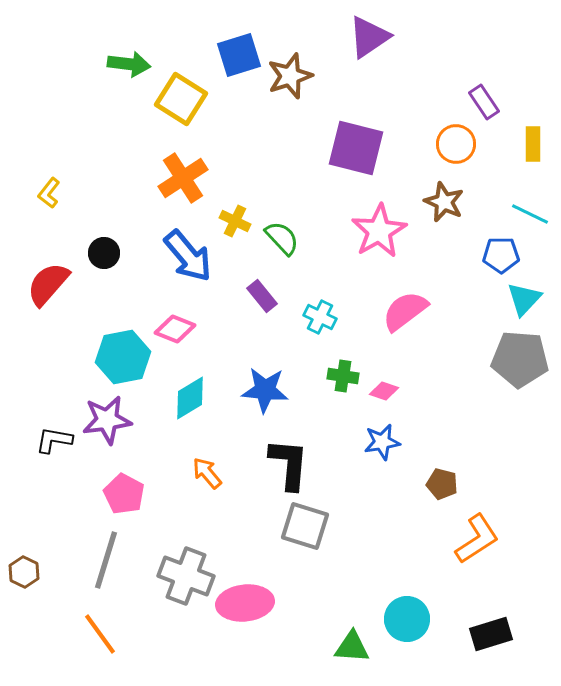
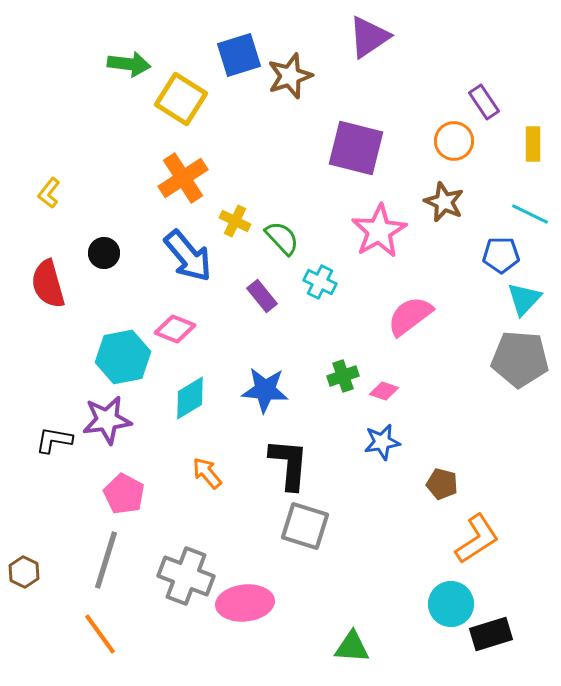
orange circle at (456, 144): moved 2 px left, 3 px up
red semicircle at (48, 284): rotated 57 degrees counterclockwise
pink semicircle at (405, 311): moved 5 px right, 5 px down
cyan cross at (320, 317): moved 35 px up
green cross at (343, 376): rotated 28 degrees counterclockwise
cyan circle at (407, 619): moved 44 px right, 15 px up
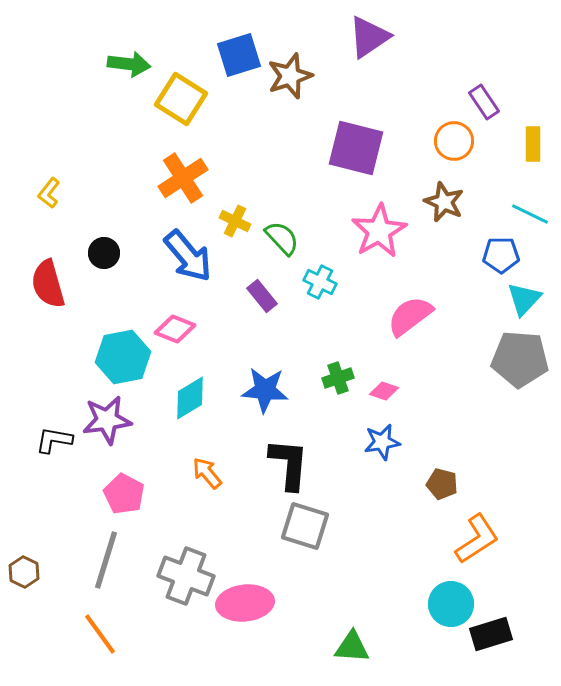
green cross at (343, 376): moved 5 px left, 2 px down
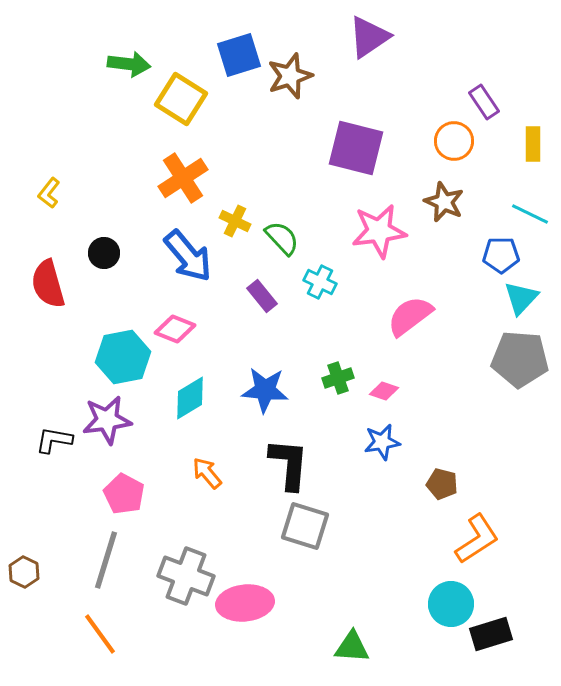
pink star at (379, 231): rotated 22 degrees clockwise
cyan triangle at (524, 299): moved 3 px left, 1 px up
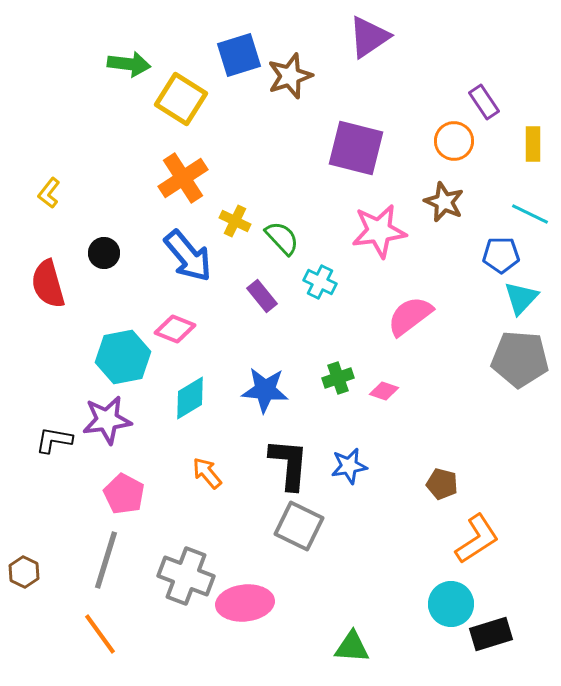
blue star at (382, 442): moved 33 px left, 24 px down
gray square at (305, 526): moved 6 px left; rotated 9 degrees clockwise
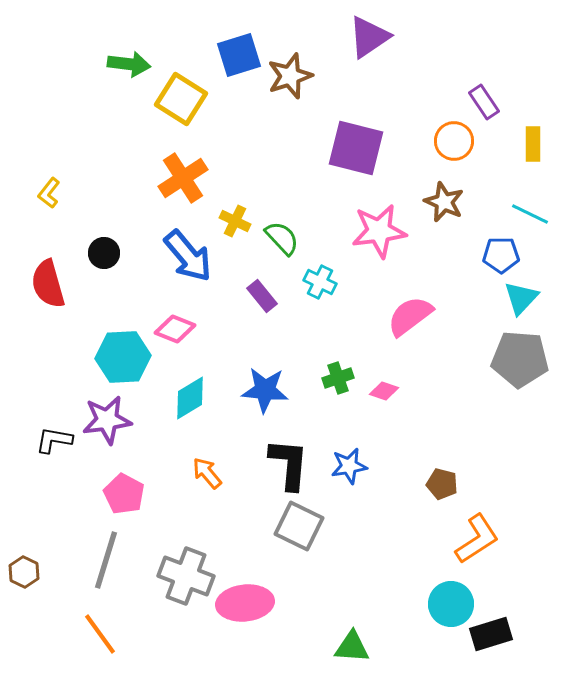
cyan hexagon at (123, 357): rotated 8 degrees clockwise
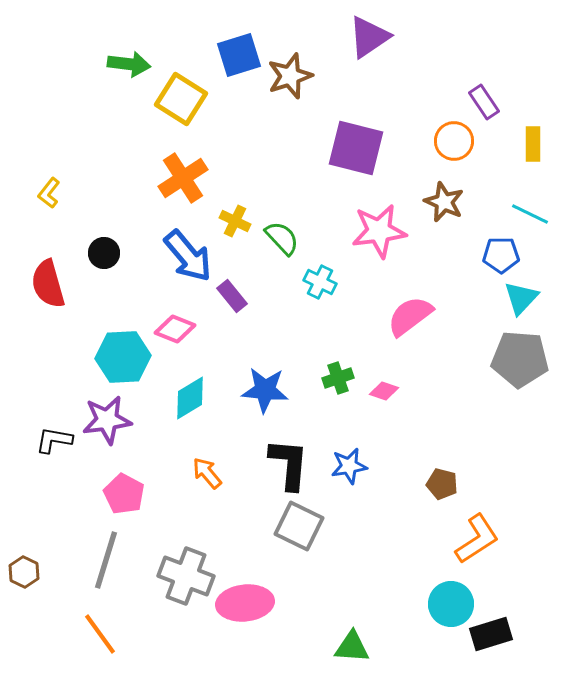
purple rectangle at (262, 296): moved 30 px left
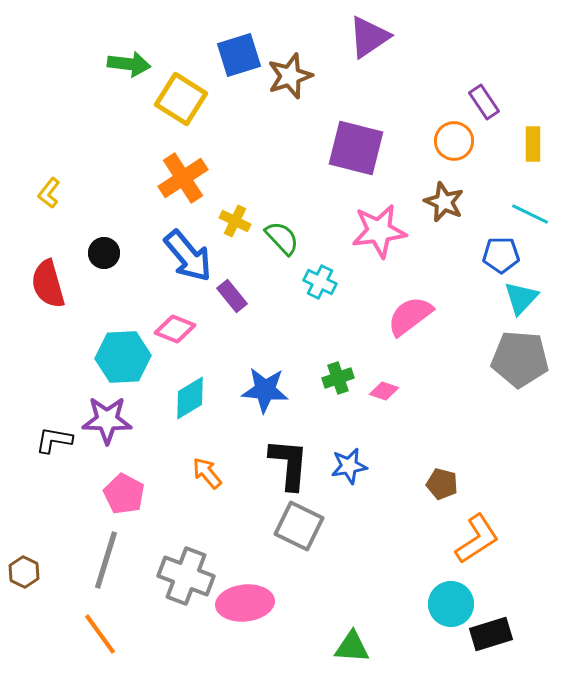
purple star at (107, 420): rotated 9 degrees clockwise
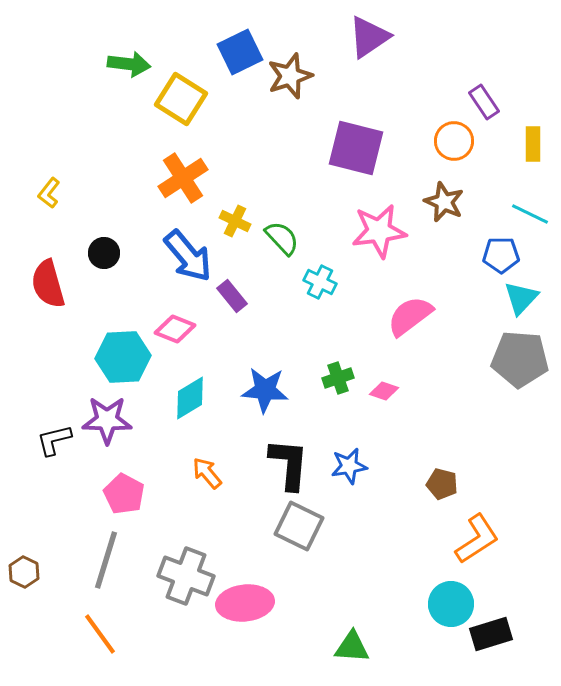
blue square at (239, 55): moved 1 px right, 3 px up; rotated 9 degrees counterclockwise
black L-shape at (54, 440): rotated 24 degrees counterclockwise
